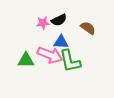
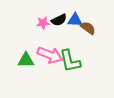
blue triangle: moved 14 px right, 22 px up
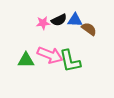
brown semicircle: moved 1 px right, 1 px down
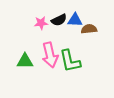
pink star: moved 2 px left
brown semicircle: rotated 42 degrees counterclockwise
pink arrow: rotated 55 degrees clockwise
green triangle: moved 1 px left, 1 px down
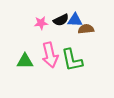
black semicircle: moved 2 px right
brown semicircle: moved 3 px left
green L-shape: moved 2 px right, 1 px up
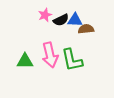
pink star: moved 4 px right, 8 px up; rotated 16 degrees counterclockwise
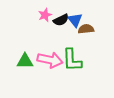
blue triangle: rotated 49 degrees clockwise
pink arrow: moved 5 px down; rotated 65 degrees counterclockwise
green L-shape: rotated 10 degrees clockwise
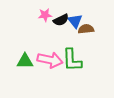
pink star: rotated 16 degrees clockwise
blue triangle: moved 1 px down
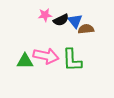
pink arrow: moved 4 px left, 4 px up
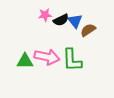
brown semicircle: moved 2 px right, 1 px down; rotated 28 degrees counterclockwise
pink arrow: moved 1 px right, 1 px down
